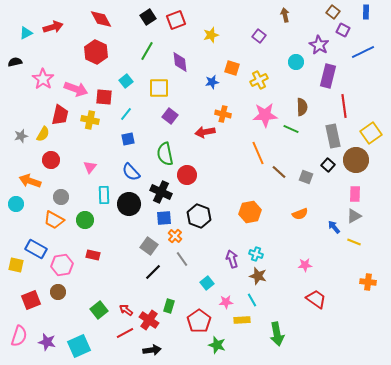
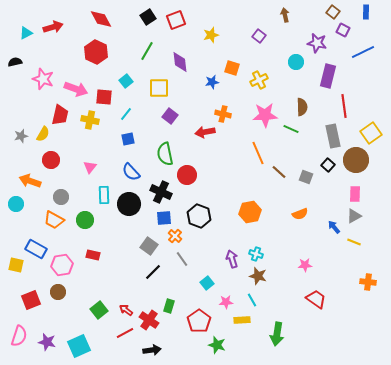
purple star at (319, 45): moved 2 px left, 2 px up; rotated 18 degrees counterclockwise
pink star at (43, 79): rotated 15 degrees counterclockwise
green arrow at (277, 334): rotated 20 degrees clockwise
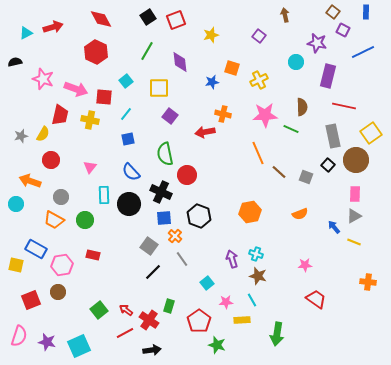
red line at (344, 106): rotated 70 degrees counterclockwise
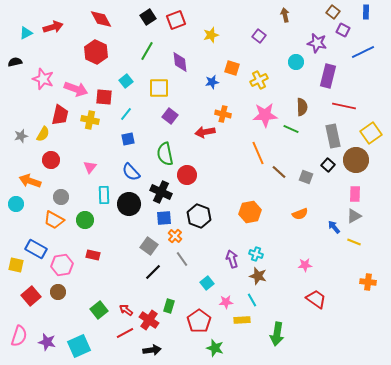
red square at (31, 300): moved 4 px up; rotated 18 degrees counterclockwise
green star at (217, 345): moved 2 px left, 3 px down
